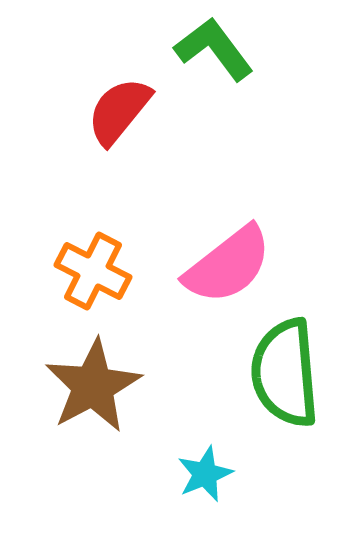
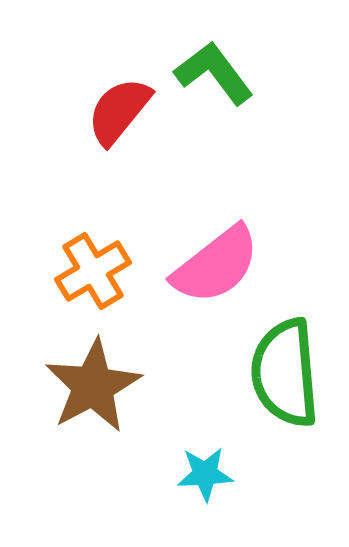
green L-shape: moved 24 px down
pink semicircle: moved 12 px left
orange cross: rotated 32 degrees clockwise
cyan star: rotated 20 degrees clockwise
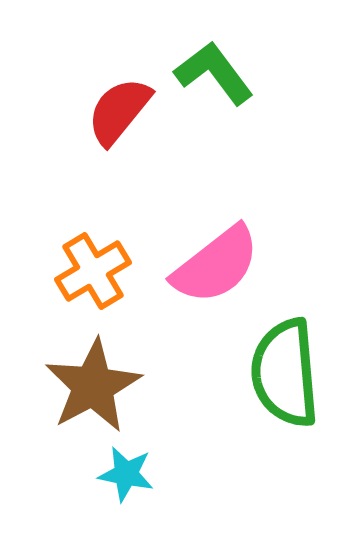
cyan star: moved 79 px left; rotated 14 degrees clockwise
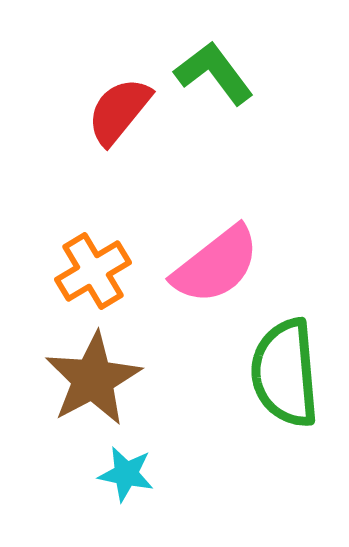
brown star: moved 7 px up
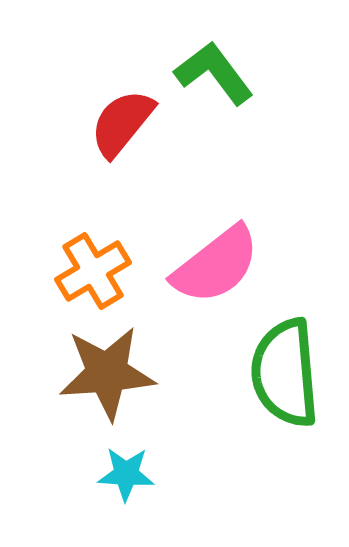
red semicircle: moved 3 px right, 12 px down
brown star: moved 14 px right, 6 px up; rotated 24 degrees clockwise
cyan star: rotated 8 degrees counterclockwise
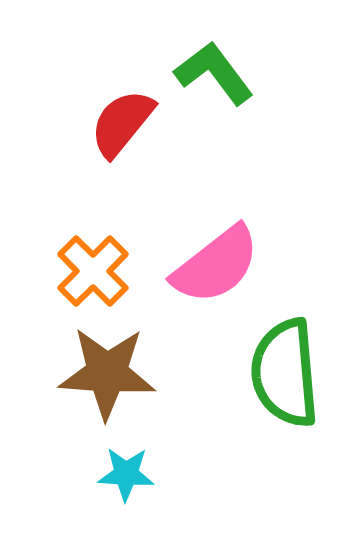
orange cross: rotated 14 degrees counterclockwise
brown star: rotated 8 degrees clockwise
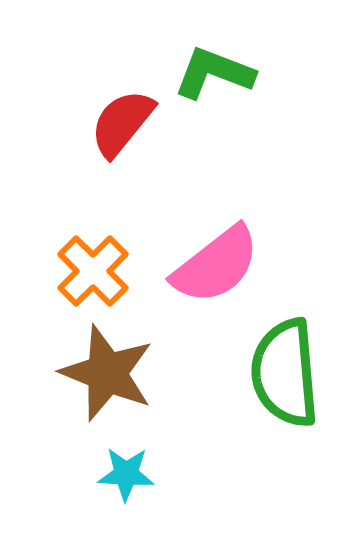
green L-shape: rotated 32 degrees counterclockwise
brown star: rotated 18 degrees clockwise
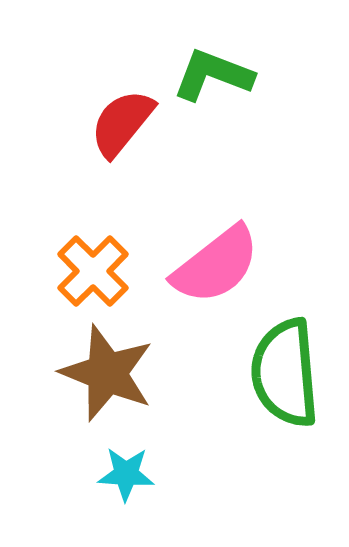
green L-shape: moved 1 px left, 2 px down
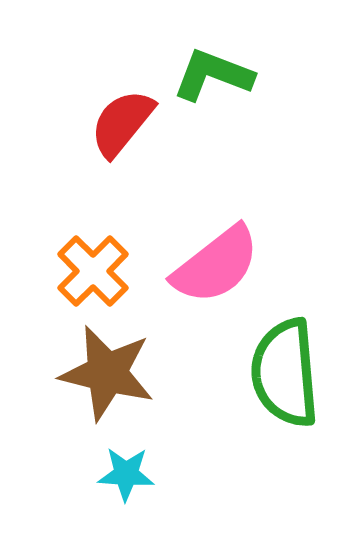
brown star: rotated 8 degrees counterclockwise
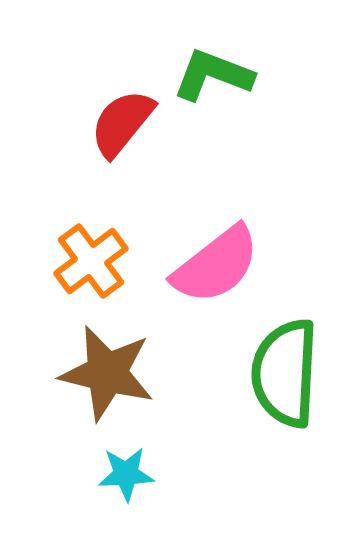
orange cross: moved 2 px left, 10 px up; rotated 8 degrees clockwise
green semicircle: rotated 8 degrees clockwise
cyan star: rotated 6 degrees counterclockwise
